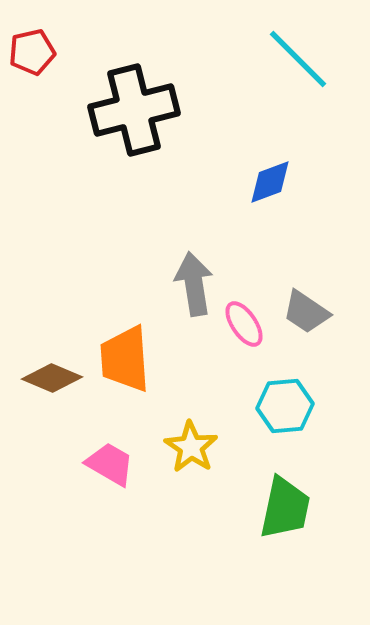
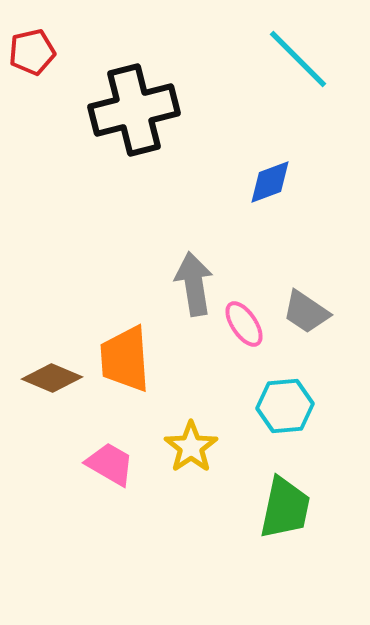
yellow star: rotated 4 degrees clockwise
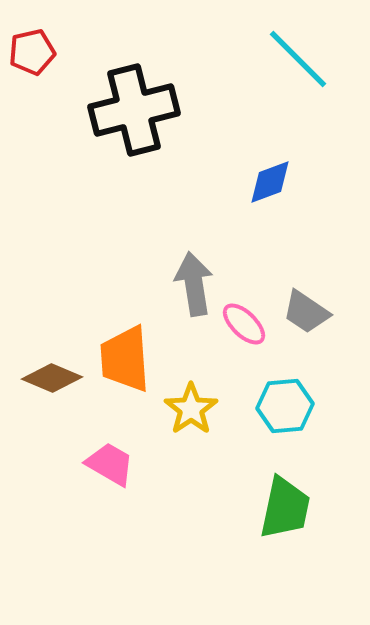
pink ellipse: rotated 12 degrees counterclockwise
yellow star: moved 38 px up
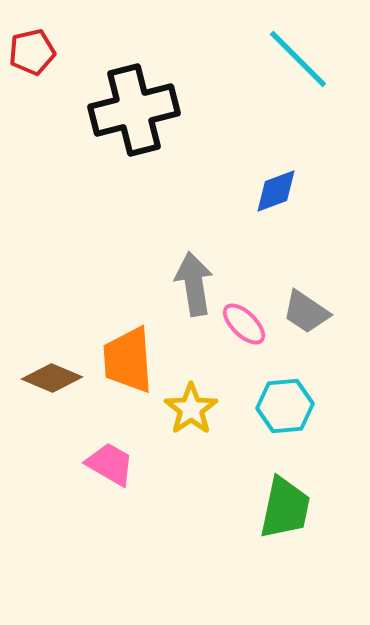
blue diamond: moved 6 px right, 9 px down
orange trapezoid: moved 3 px right, 1 px down
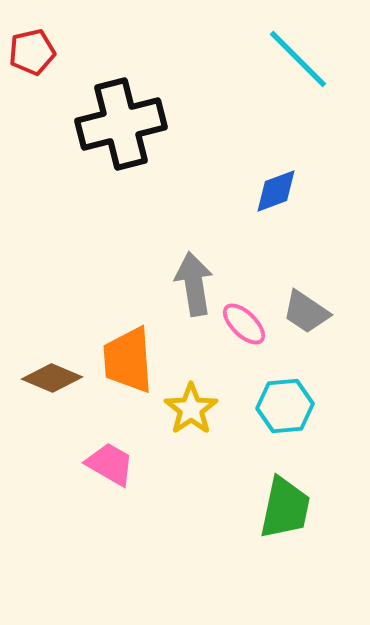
black cross: moved 13 px left, 14 px down
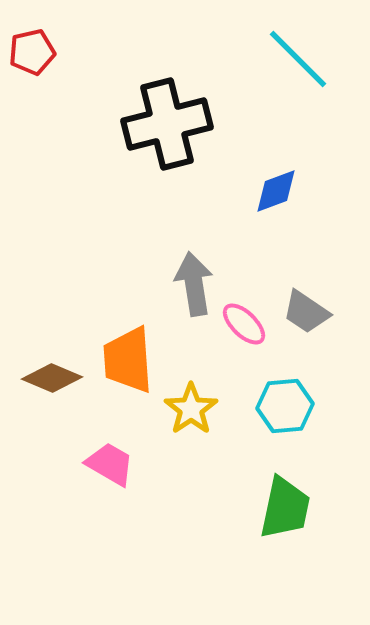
black cross: moved 46 px right
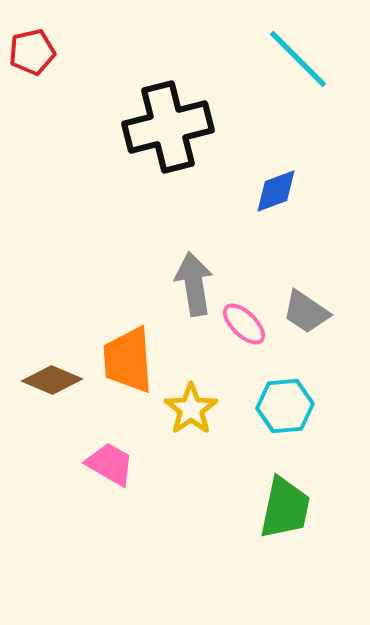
black cross: moved 1 px right, 3 px down
brown diamond: moved 2 px down
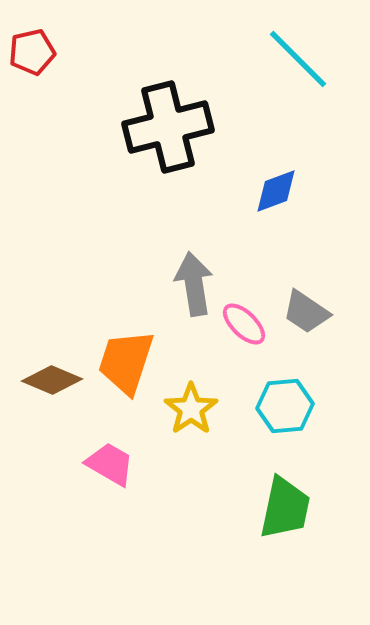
orange trapezoid: moved 2 px left, 2 px down; rotated 22 degrees clockwise
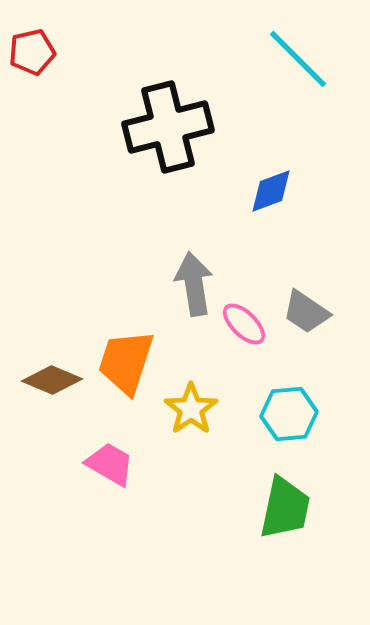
blue diamond: moved 5 px left
cyan hexagon: moved 4 px right, 8 px down
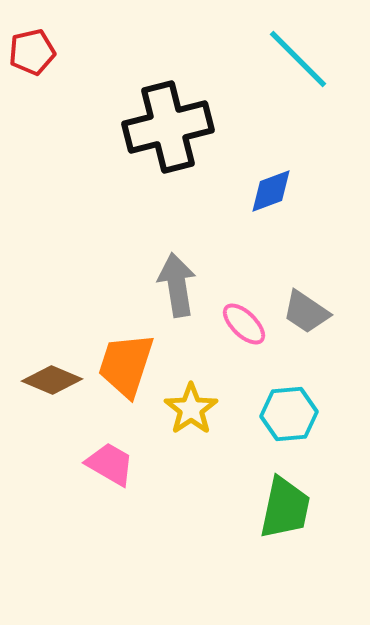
gray arrow: moved 17 px left, 1 px down
orange trapezoid: moved 3 px down
